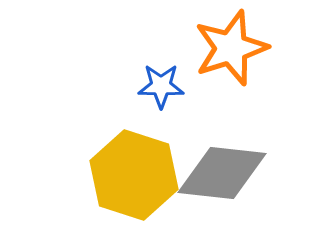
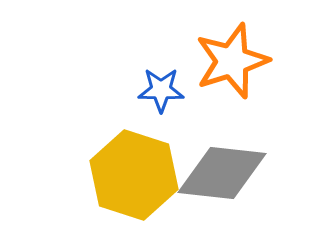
orange star: moved 1 px right, 13 px down
blue star: moved 4 px down
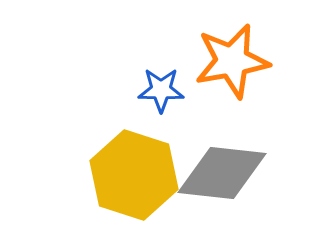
orange star: rotated 8 degrees clockwise
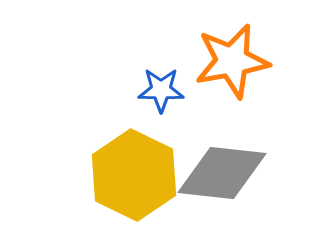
yellow hexagon: rotated 8 degrees clockwise
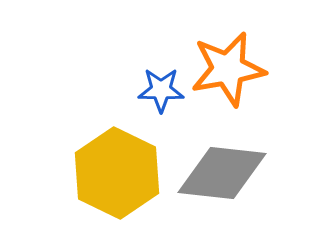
orange star: moved 4 px left, 8 px down
yellow hexagon: moved 17 px left, 2 px up
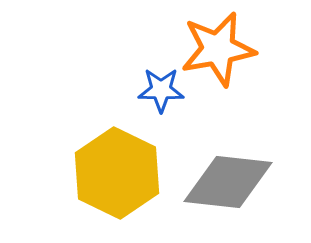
orange star: moved 10 px left, 20 px up
gray diamond: moved 6 px right, 9 px down
